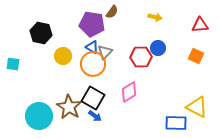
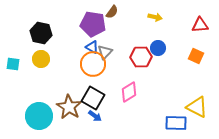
purple pentagon: moved 1 px right
yellow circle: moved 22 px left, 3 px down
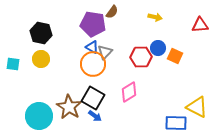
orange square: moved 21 px left
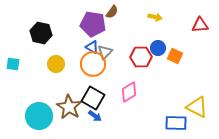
yellow circle: moved 15 px right, 5 px down
